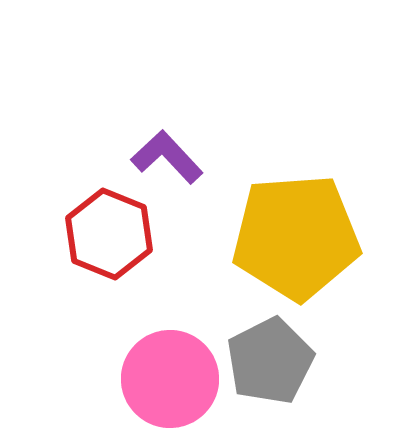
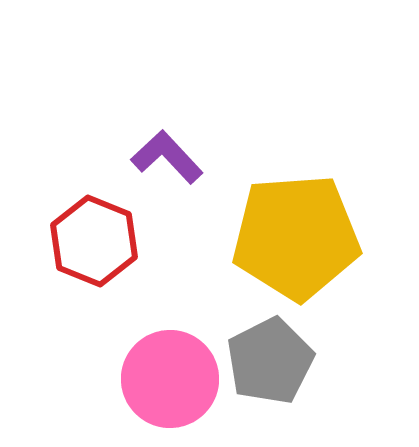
red hexagon: moved 15 px left, 7 px down
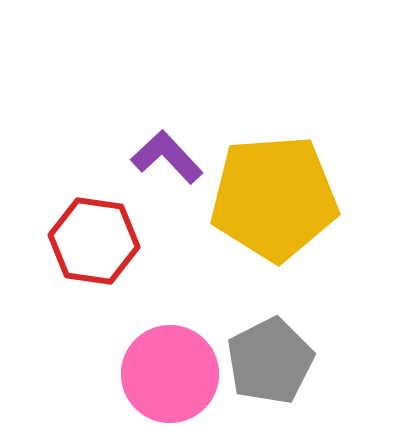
yellow pentagon: moved 22 px left, 39 px up
red hexagon: rotated 14 degrees counterclockwise
pink circle: moved 5 px up
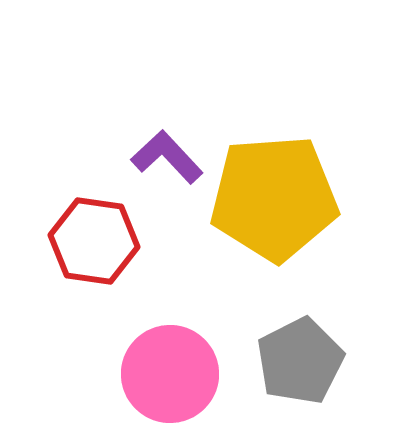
gray pentagon: moved 30 px right
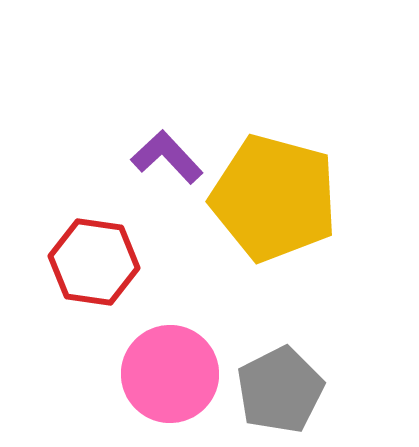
yellow pentagon: rotated 19 degrees clockwise
red hexagon: moved 21 px down
gray pentagon: moved 20 px left, 29 px down
